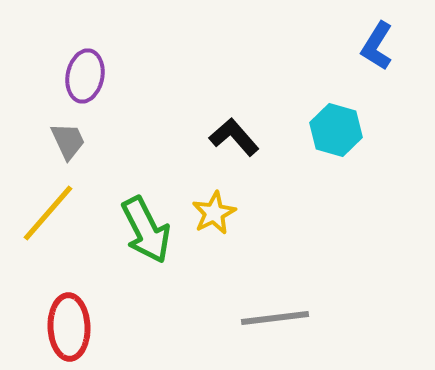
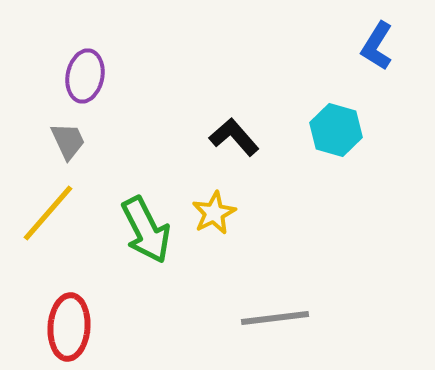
red ellipse: rotated 6 degrees clockwise
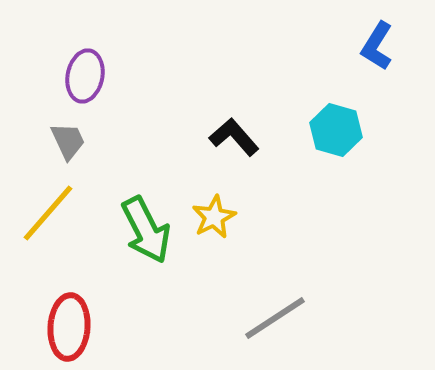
yellow star: moved 4 px down
gray line: rotated 26 degrees counterclockwise
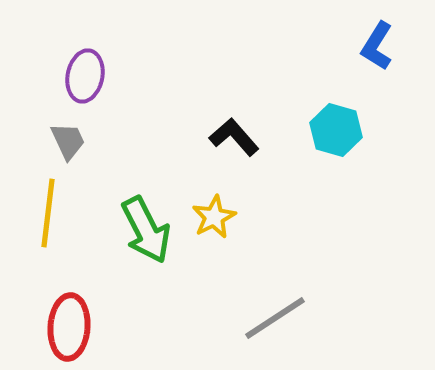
yellow line: rotated 34 degrees counterclockwise
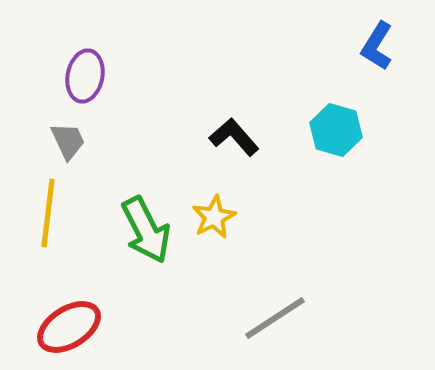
red ellipse: rotated 54 degrees clockwise
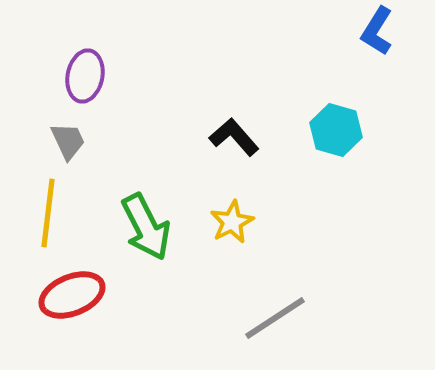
blue L-shape: moved 15 px up
yellow star: moved 18 px right, 5 px down
green arrow: moved 3 px up
red ellipse: moved 3 px right, 32 px up; rotated 10 degrees clockwise
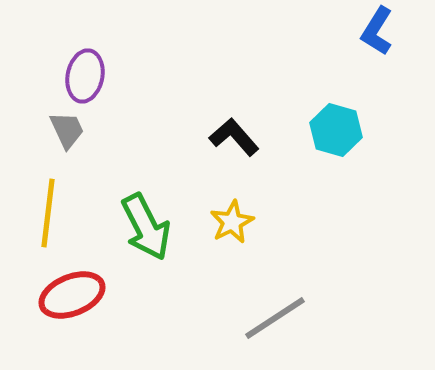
gray trapezoid: moved 1 px left, 11 px up
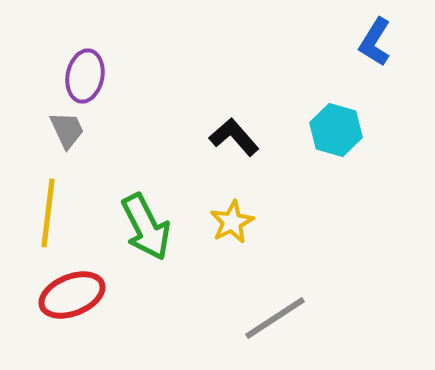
blue L-shape: moved 2 px left, 11 px down
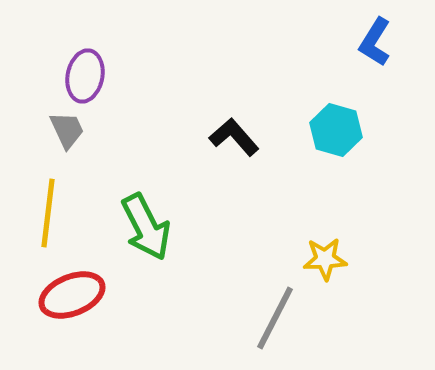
yellow star: moved 93 px right, 37 px down; rotated 24 degrees clockwise
gray line: rotated 30 degrees counterclockwise
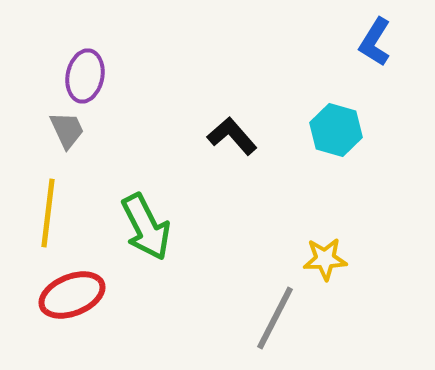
black L-shape: moved 2 px left, 1 px up
